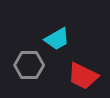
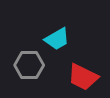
red trapezoid: moved 1 px down
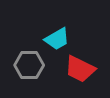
red trapezoid: moved 3 px left, 8 px up
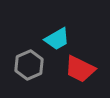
gray hexagon: rotated 24 degrees counterclockwise
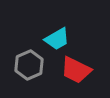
red trapezoid: moved 4 px left, 1 px down
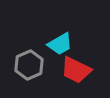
cyan trapezoid: moved 3 px right, 5 px down
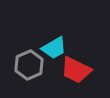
cyan trapezoid: moved 6 px left, 4 px down
